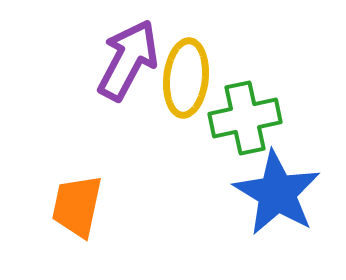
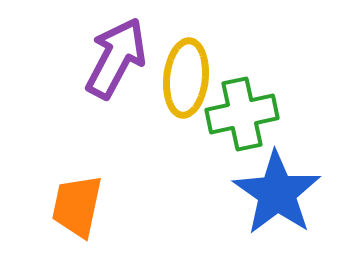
purple arrow: moved 12 px left, 2 px up
green cross: moved 3 px left, 4 px up
blue star: rotated 4 degrees clockwise
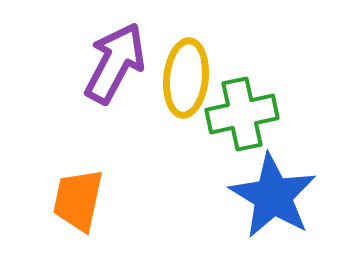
purple arrow: moved 1 px left, 5 px down
blue star: moved 4 px left, 3 px down; rotated 4 degrees counterclockwise
orange trapezoid: moved 1 px right, 6 px up
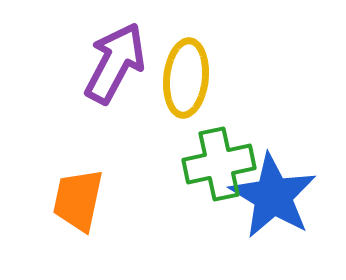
green cross: moved 23 px left, 50 px down
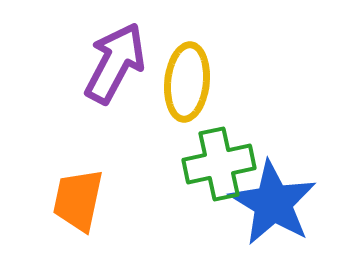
yellow ellipse: moved 1 px right, 4 px down
blue star: moved 7 px down
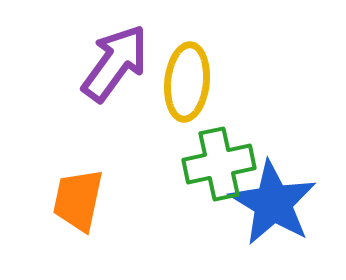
purple arrow: rotated 8 degrees clockwise
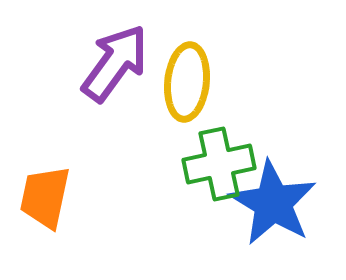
orange trapezoid: moved 33 px left, 3 px up
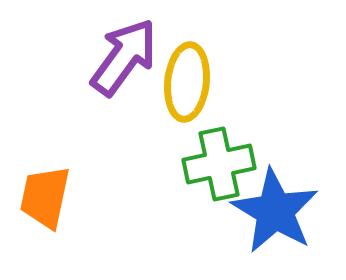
purple arrow: moved 9 px right, 6 px up
blue star: moved 2 px right, 8 px down
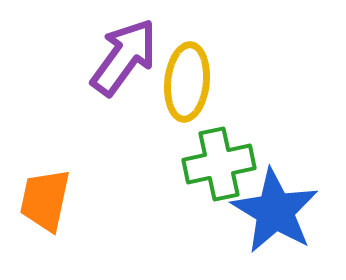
orange trapezoid: moved 3 px down
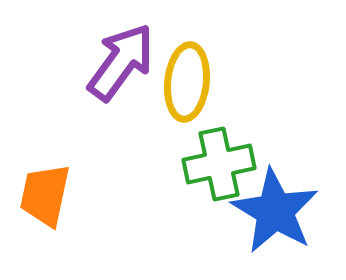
purple arrow: moved 3 px left, 5 px down
orange trapezoid: moved 5 px up
